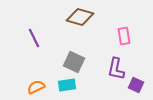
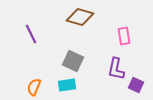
purple line: moved 3 px left, 4 px up
gray square: moved 1 px left, 1 px up
orange semicircle: moved 2 px left; rotated 42 degrees counterclockwise
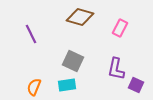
pink rectangle: moved 4 px left, 8 px up; rotated 36 degrees clockwise
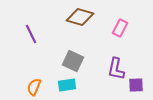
purple square: rotated 28 degrees counterclockwise
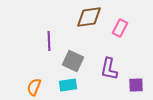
brown diamond: moved 9 px right; rotated 24 degrees counterclockwise
purple line: moved 18 px right, 7 px down; rotated 24 degrees clockwise
purple L-shape: moved 7 px left
cyan rectangle: moved 1 px right
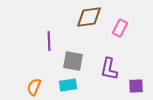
gray square: rotated 15 degrees counterclockwise
purple square: moved 1 px down
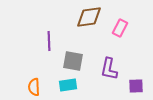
orange semicircle: rotated 24 degrees counterclockwise
